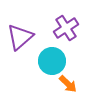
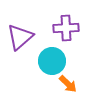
purple cross: rotated 30 degrees clockwise
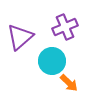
purple cross: moved 1 px left, 1 px up; rotated 20 degrees counterclockwise
orange arrow: moved 1 px right, 1 px up
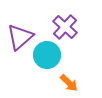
purple cross: rotated 25 degrees counterclockwise
cyan circle: moved 5 px left, 6 px up
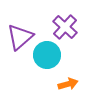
orange arrow: moved 1 px left, 1 px down; rotated 60 degrees counterclockwise
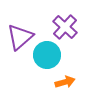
orange arrow: moved 3 px left, 2 px up
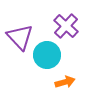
purple cross: moved 1 px right, 1 px up
purple triangle: rotated 32 degrees counterclockwise
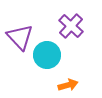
purple cross: moved 5 px right
orange arrow: moved 3 px right, 3 px down
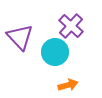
cyan circle: moved 8 px right, 3 px up
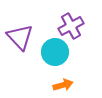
purple cross: rotated 20 degrees clockwise
orange arrow: moved 5 px left
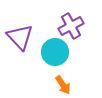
orange arrow: rotated 72 degrees clockwise
